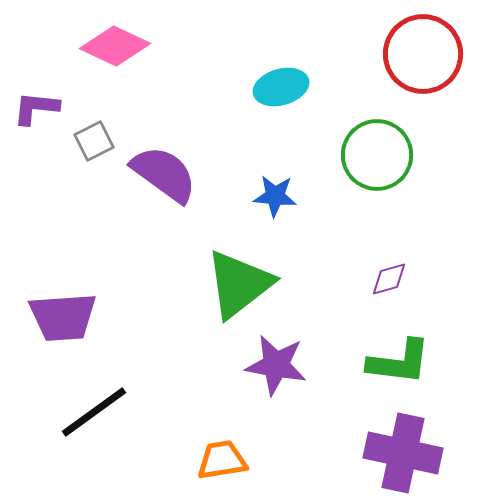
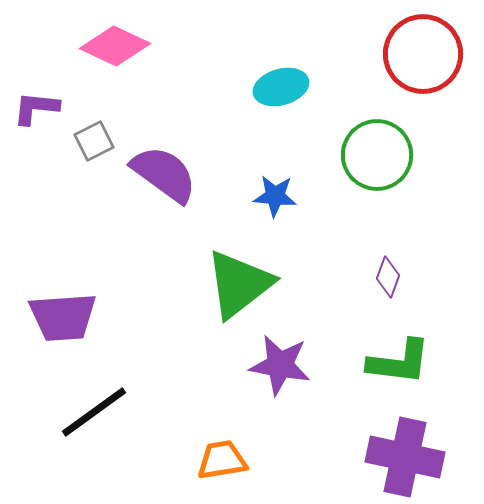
purple diamond: moved 1 px left, 2 px up; rotated 54 degrees counterclockwise
purple star: moved 4 px right
purple cross: moved 2 px right, 4 px down
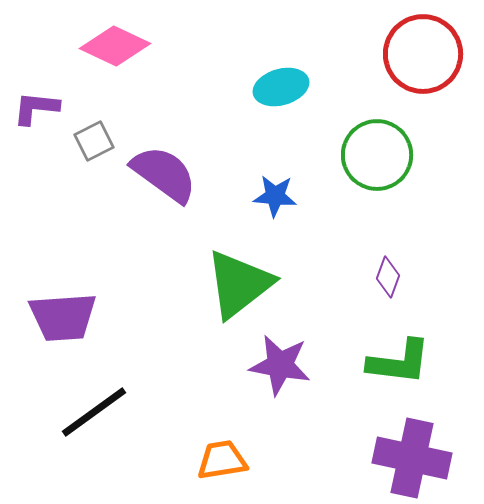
purple cross: moved 7 px right, 1 px down
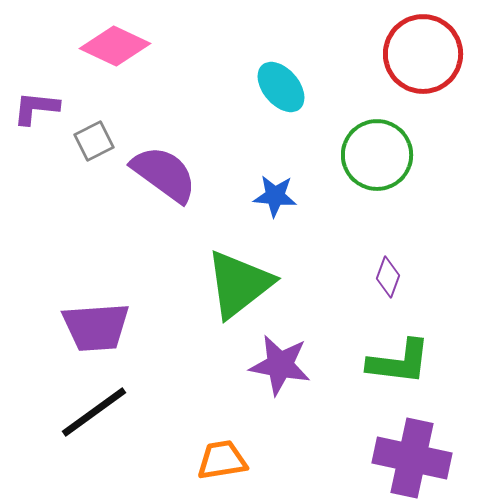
cyan ellipse: rotated 66 degrees clockwise
purple trapezoid: moved 33 px right, 10 px down
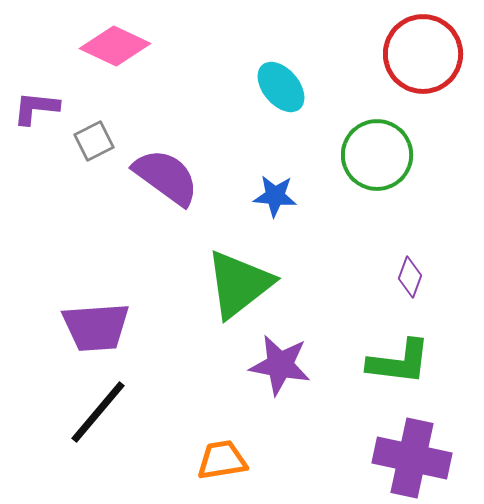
purple semicircle: moved 2 px right, 3 px down
purple diamond: moved 22 px right
black line: moved 4 px right; rotated 14 degrees counterclockwise
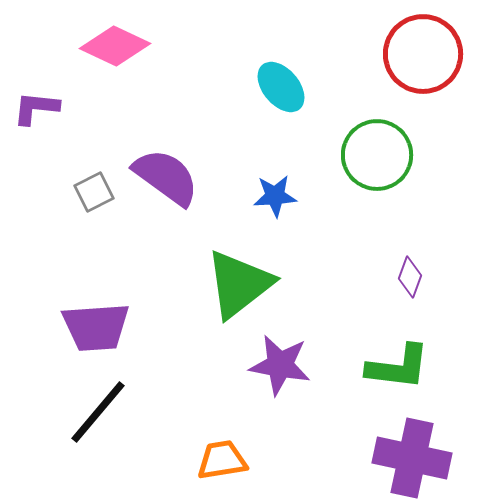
gray square: moved 51 px down
blue star: rotated 9 degrees counterclockwise
green L-shape: moved 1 px left, 5 px down
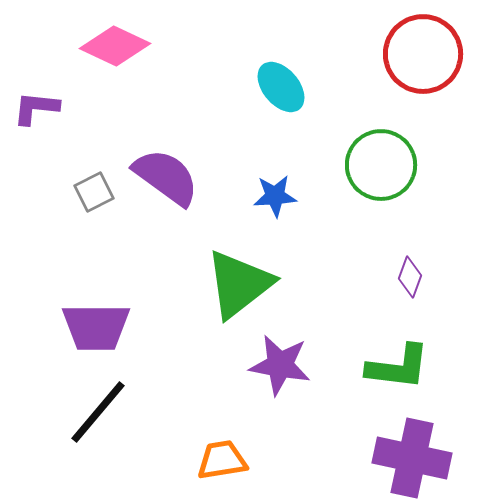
green circle: moved 4 px right, 10 px down
purple trapezoid: rotated 4 degrees clockwise
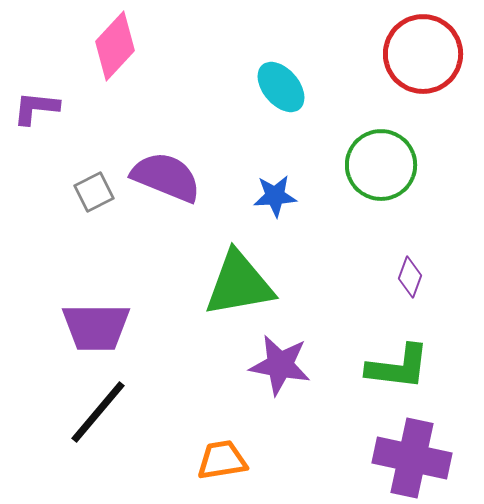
pink diamond: rotated 72 degrees counterclockwise
purple semicircle: rotated 14 degrees counterclockwise
green triangle: rotated 28 degrees clockwise
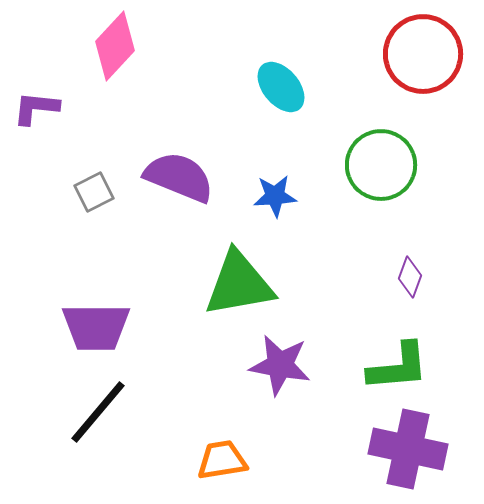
purple semicircle: moved 13 px right
green L-shape: rotated 12 degrees counterclockwise
purple cross: moved 4 px left, 9 px up
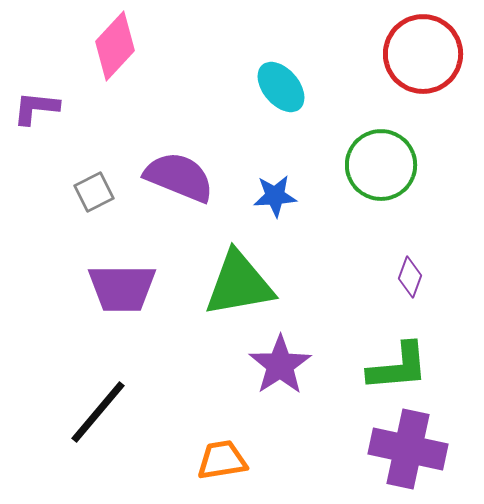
purple trapezoid: moved 26 px right, 39 px up
purple star: rotated 28 degrees clockwise
